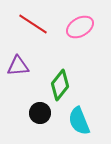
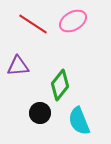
pink ellipse: moved 7 px left, 6 px up
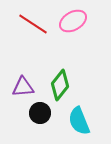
purple triangle: moved 5 px right, 21 px down
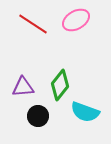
pink ellipse: moved 3 px right, 1 px up
black circle: moved 2 px left, 3 px down
cyan semicircle: moved 6 px right, 9 px up; rotated 48 degrees counterclockwise
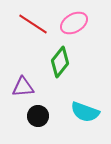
pink ellipse: moved 2 px left, 3 px down
green diamond: moved 23 px up
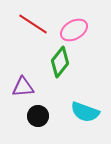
pink ellipse: moved 7 px down
